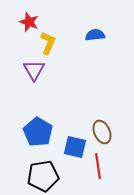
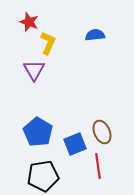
blue square: moved 3 px up; rotated 35 degrees counterclockwise
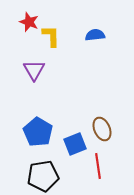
yellow L-shape: moved 3 px right, 7 px up; rotated 25 degrees counterclockwise
brown ellipse: moved 3 px up
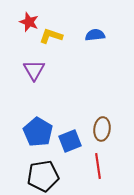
yellow L-shape: rotated 70 degrees counterclockwise
brown ellipse: rotated 30 degrees clockwise
blue square: moved 5 px left, 3 px up
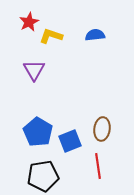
red star: rotated 24 degrees clockwise
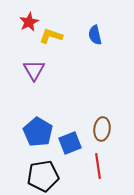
blue semicircle: rotated 96 degrees counterclockwise
blue square: moved 2 px down
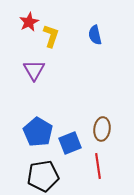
yellow L-shape: rotated 90 degrees clockwise
